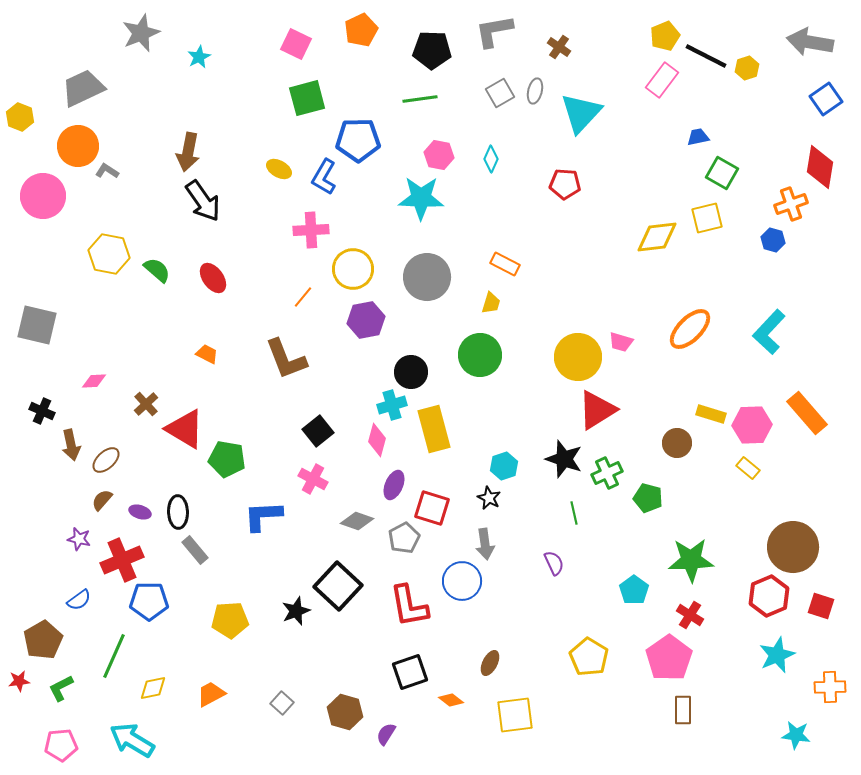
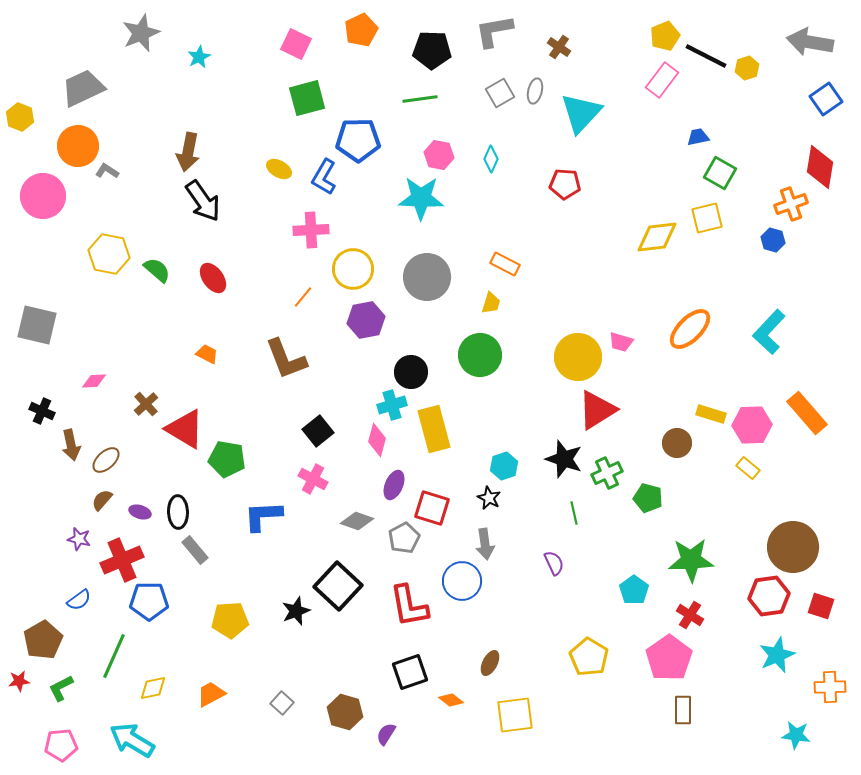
green square at (722, 173): moved 2 px left
red hexagon at (769, 596): rotated 15 degrees clockwise
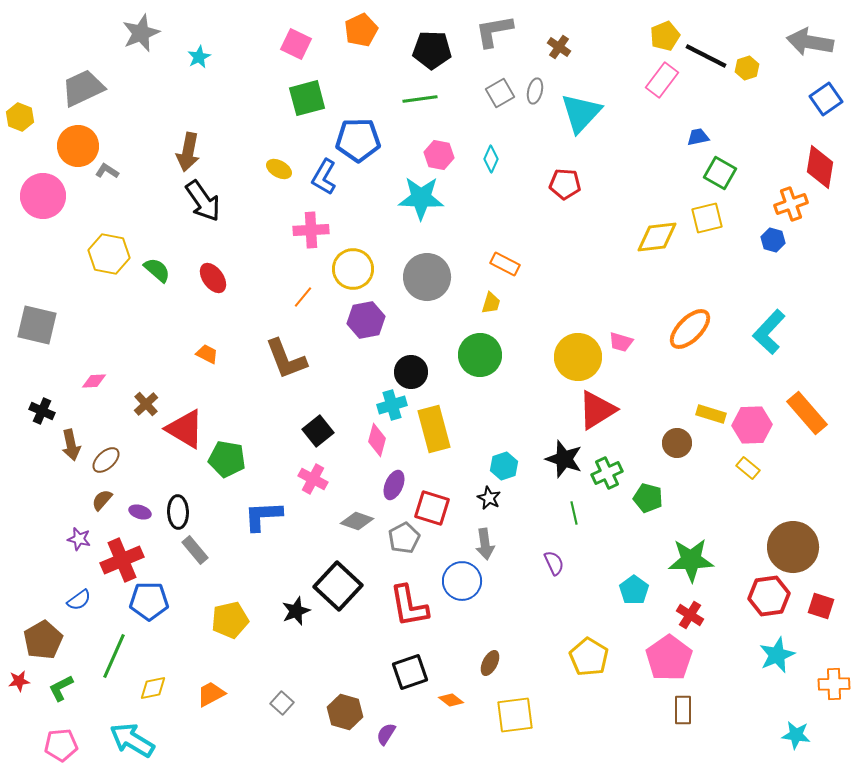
yellow pentagon at (230, 620): rotated 9 degrees counterclockwise
orange cross at (830, 687): moved 4 px right, 3 px up
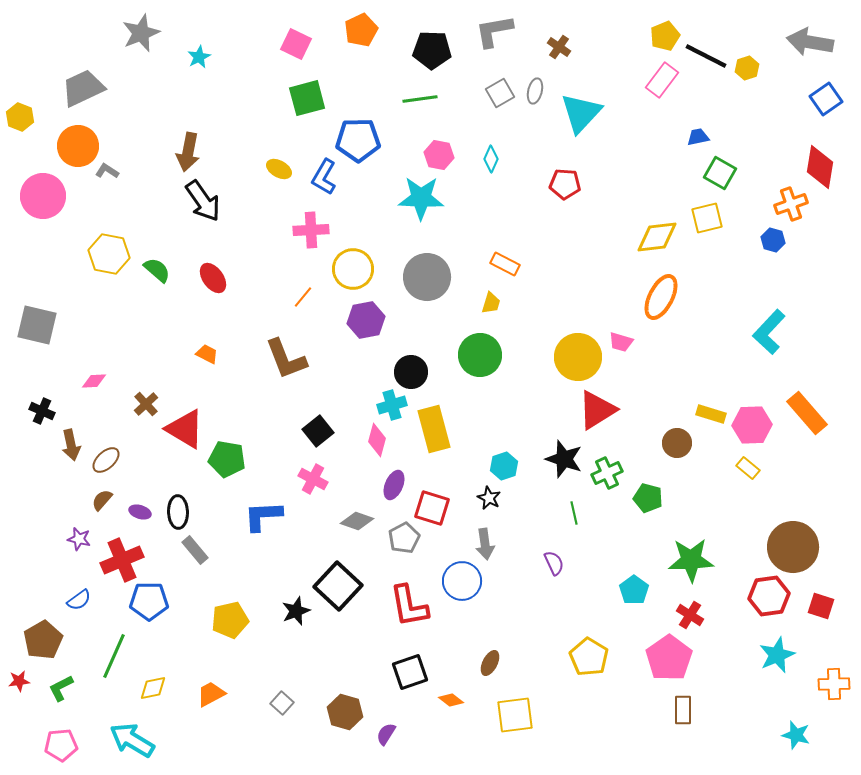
orange ellipse at (690, 329): moved 29 px left, 32 px up; rotated 18 degrees counterclockwise
cyan star at (796, 735): rotated 8 degrees clockwise
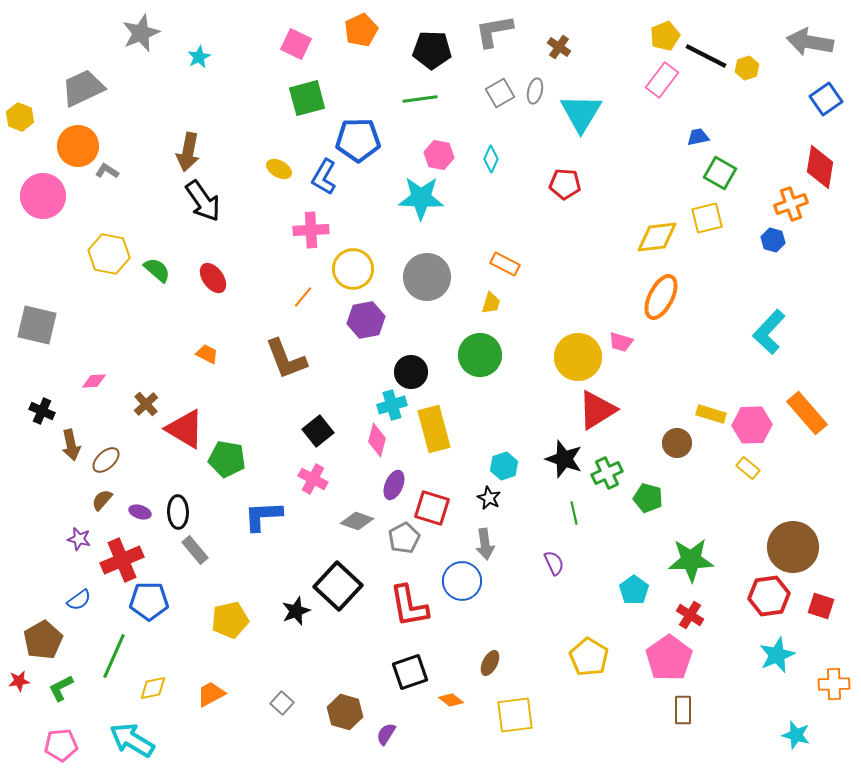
cyan triangle at (581, 113): rotated 12 degrees counterclockwise
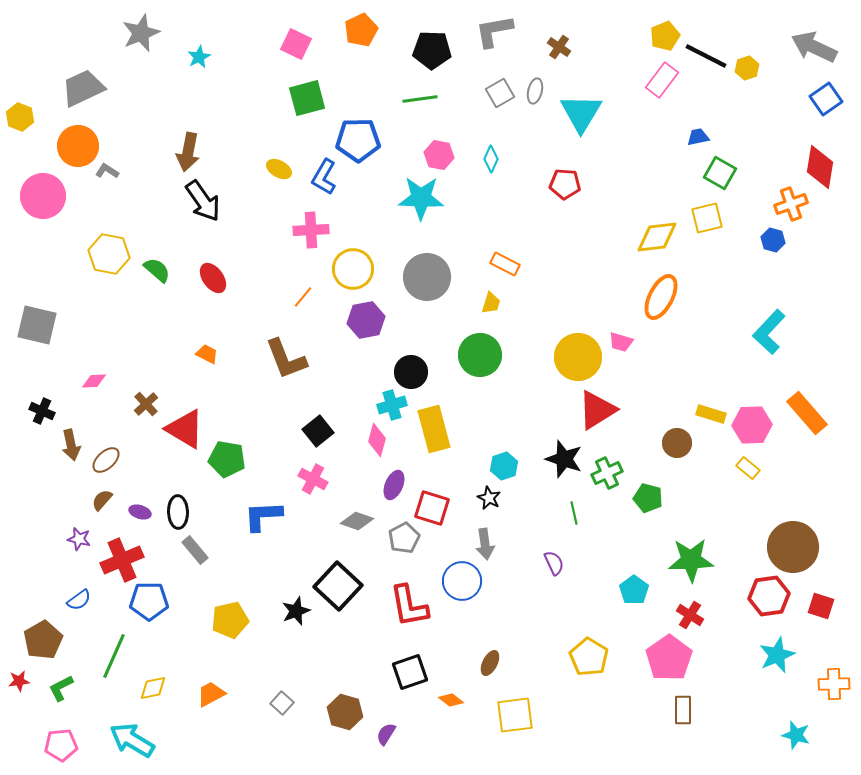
gray arrow at (810, 42): moved 4 px right, 5 px down; rotated 15 degrees clockwise
